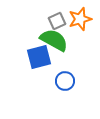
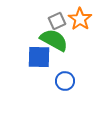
orange star: rotated 20 degrees counterclockwise
blue square: rotated 15 degrees clockwise
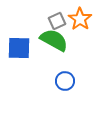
blue square: moved 20 px left, 9 px up
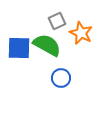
orange star: moved 1 px right, 14 px down; rotated 10 degrees counterclockwise
green semicircle: moved 7 px left, 5 px down
blue circle: moved 4 px left, 3 px up
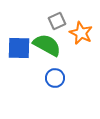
blue circle: moved 6 px left
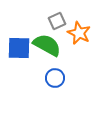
orange star: moved 2 px left
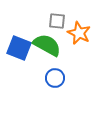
gray square: rotated 30 degrees clockwise
blue square: rotated 20 degrees clockwise
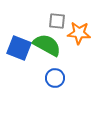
orange star: rotated 20 degrees counterclockwise
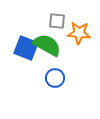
blue square: moved 7 px right
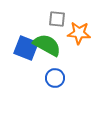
gray square: moved 2 px up
